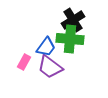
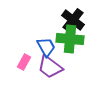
black cross: rotated 20 degrees counterclockwise
blue trapezoid: rotated 65 degrees counterclockwise
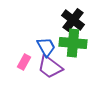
green cross: moved 3 px right, 4 px down
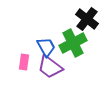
black cross: moved 14 px right, 1 px up
green cross: rotated 32 degrees counterclockwise
pink rectangle: rotated 21 degrees counterclockwise
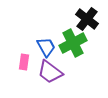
purple trapezoid: moved 5 px down
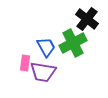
pink rectangle: moved 1 px right, 1 px down
purple trapezoid: moved 7 px left; rotated 28 degrees counterclockwise
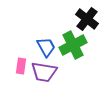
green cross: moved 2 px down
pink rectangle: moved 4 px left, 3 px down
purple trapezoid: moved 1 px right
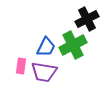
black cross: rotated 25 degrees clockwise
blue trapezoid: rotated 55 degrees clockwise
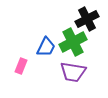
green cross: moved 3 px up
pink rectangle: rotated 14 degrees clockwise
purple trapezoid: moved 29 px right
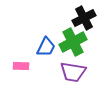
black cross: moved 3 px left, 1 px up
pink rectangle: rotated 70 degrees clockwise
